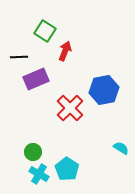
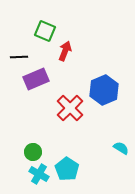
green square: rotated 10 degrees counterclockwise
blue hexagon: rotated 12 degrees counterclockwise
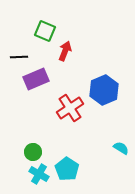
red cross: rotated 12 degrees clockwise
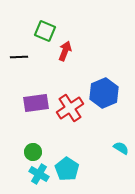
purple rectangle: moved 24 px down; rotated 15 degrees clockwise
blue hexagon: moved 3 px down
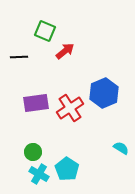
red arrow: rotated 30 degrees clockwise
